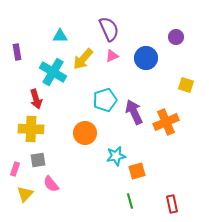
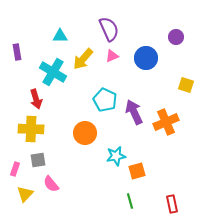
cyan pentagon: rotated 30 degrees counterclockwise
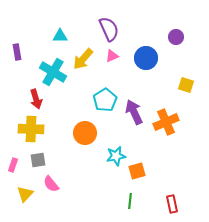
cyan pentagon: rotated 15 degrees clockwise
pink rectangle: moved 2 px left, 4 px up
green line: rotated 21 degrees clockwise
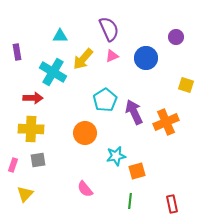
red arrow: moved 3 px left, 1 px up; rotated 72 degrees counterclockwise
pink semicircle: moved 34 px right, 5 px down
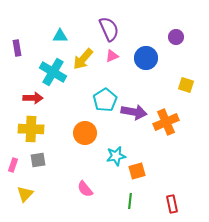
purple rectangle: moved 4 px up
purple arrow: rotated 125 degrees clockwise
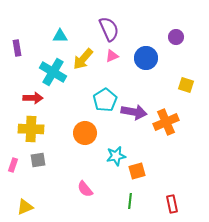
yellow triangle: moved 13 px down; rotated 24 degrees clockwise
